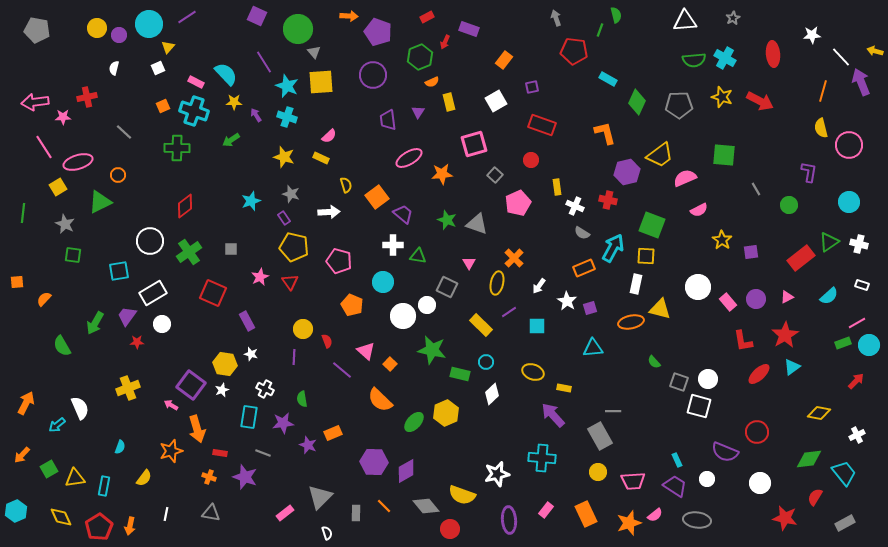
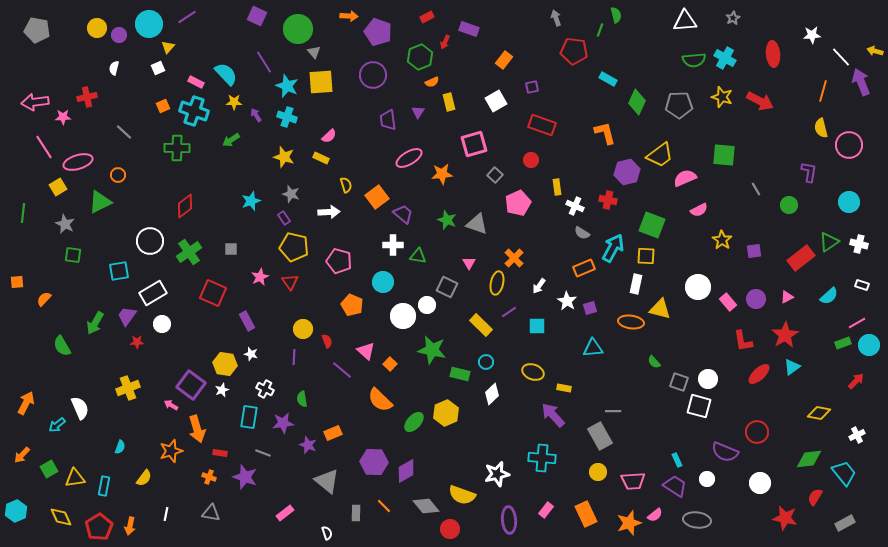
purple square at (751, 252): moved 3 px right, 1 px up
orange ellipse at (631, 322): rotated 20 degrees clockwise
gray triangle at (320, 497): moved 7 px right, 16 px up; rotated 36 degrees counterclockwise
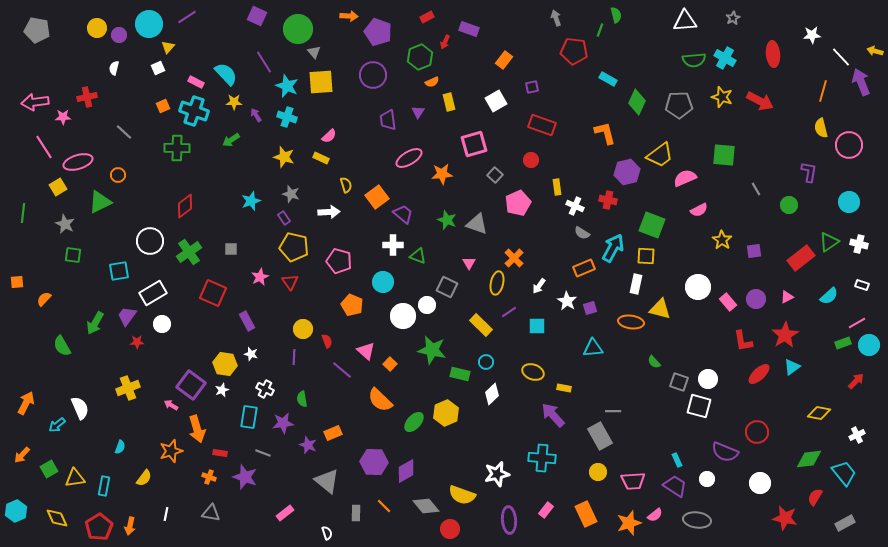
green triangle at (418, 256): rotated 12 degrees clockwise
yellow diamond at (61, 517): moved 4 px left, 1 px down
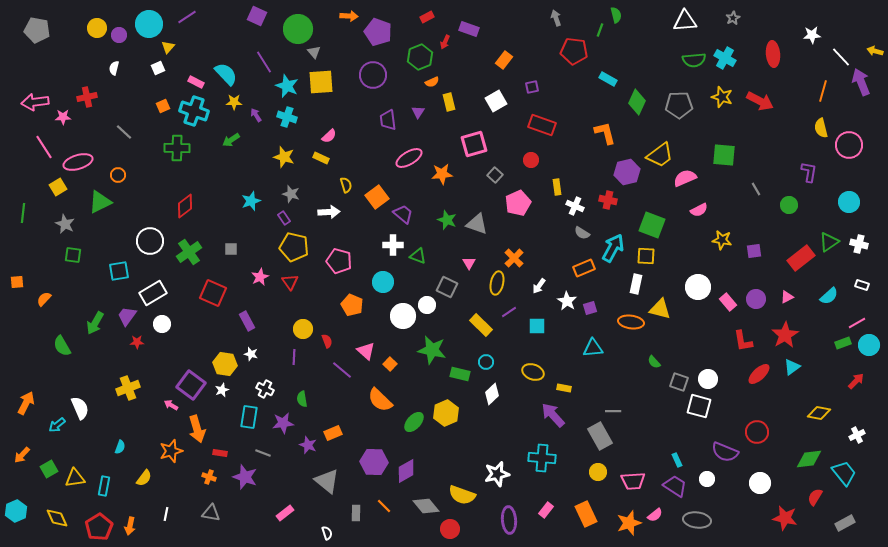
yellow star at (722, 240): rotated 24 degrees counterclockwise
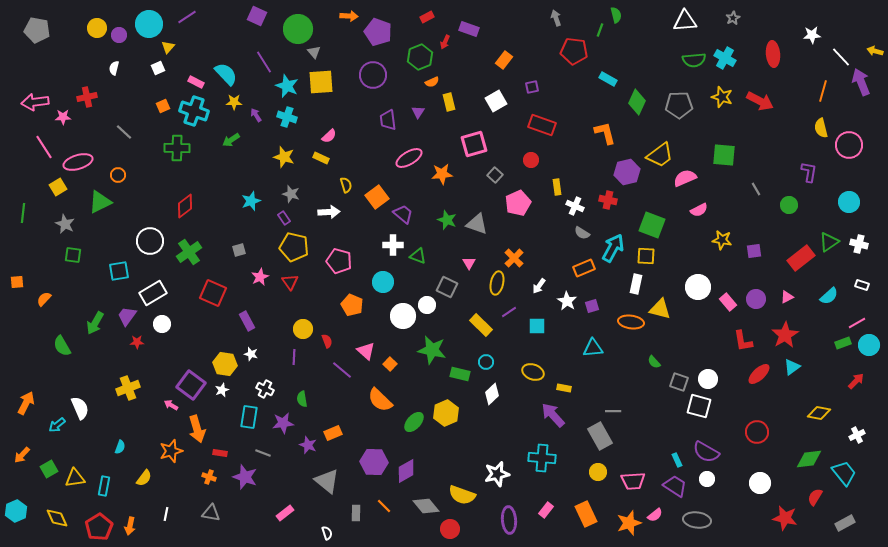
gray square at (231, 249): moved 8 px right, 1 px down; rotated 16 degrees counterclockwise
purple square at (590, 308): moved 2 px right, 2 px up
purple semicircle at (725, 452): moved 19 px left; rotated 8 degrees clockwise
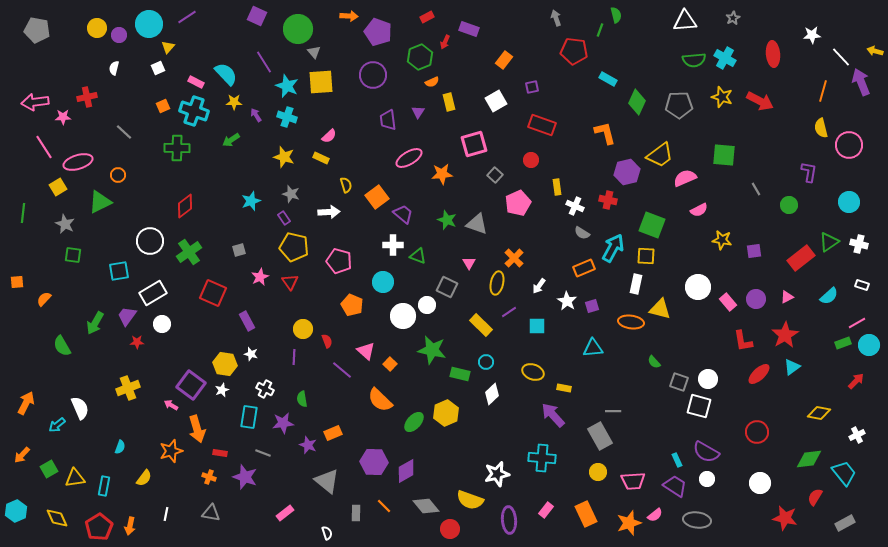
yellow semicircle at (462, 495): moved 8 px right, 5 px down
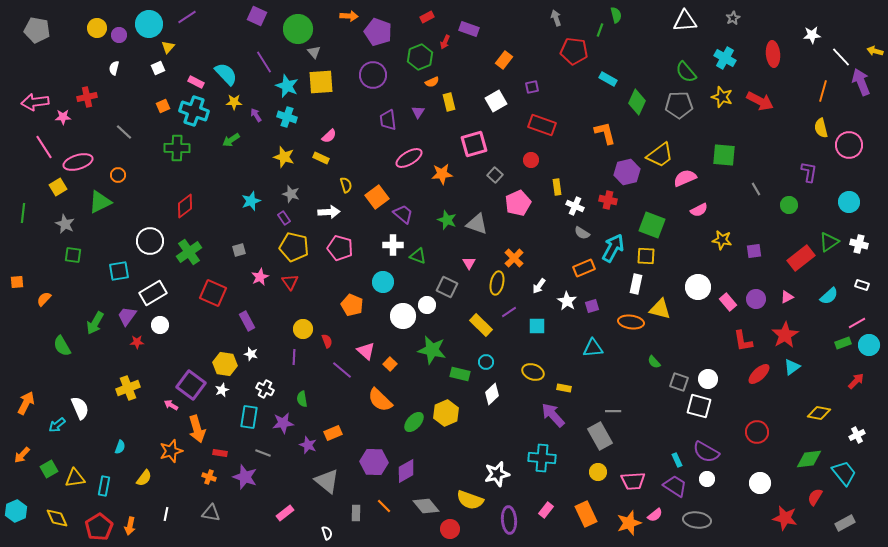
green semicircle at (694, 60): moved 8 px left, 12 px down; rotated 55 degrees clockwise
pink pentagon at (339, 261): moved 1 px right, 13 px up
white circle at (162, 324): moved 2 px left, 1 px down
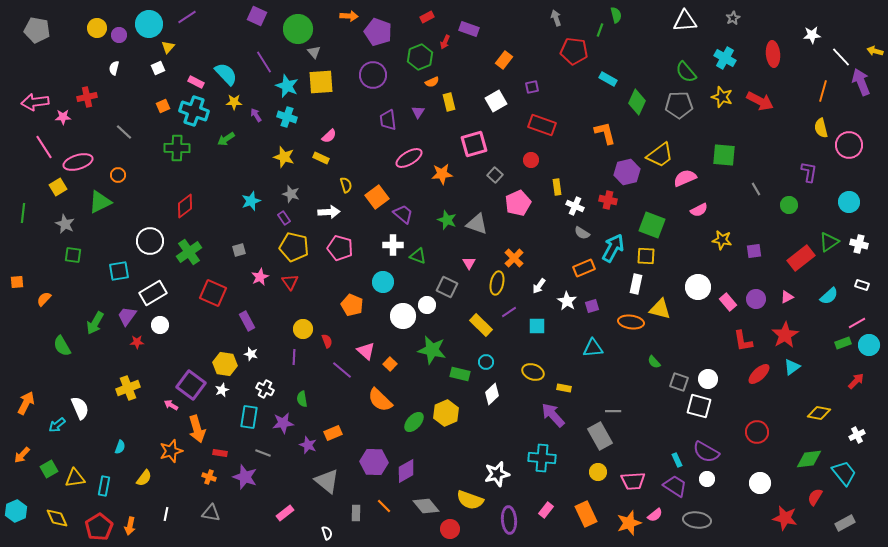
green arrow at (231, 140): moved 5 px left, 1 px up
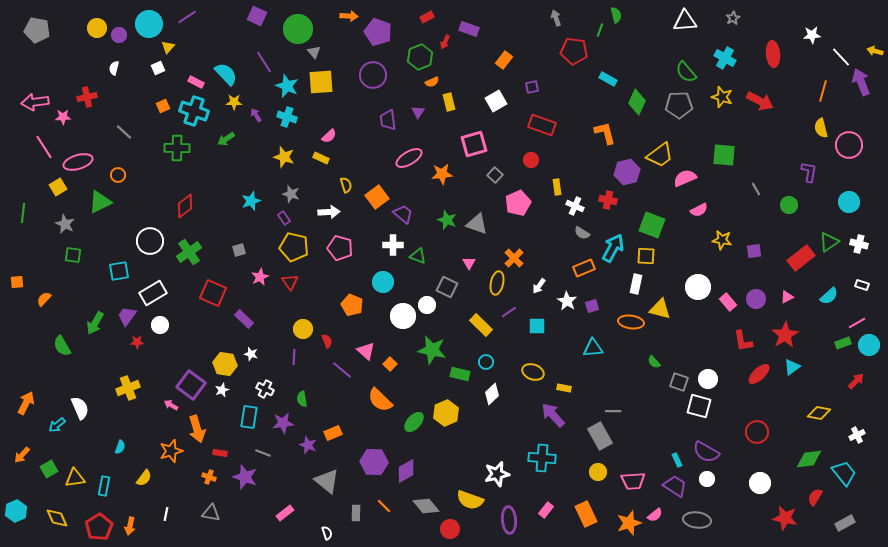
purple rectangle at (247, 321): moved 3 px left, 2 px up; rotated 18 degrees counterclockwise
